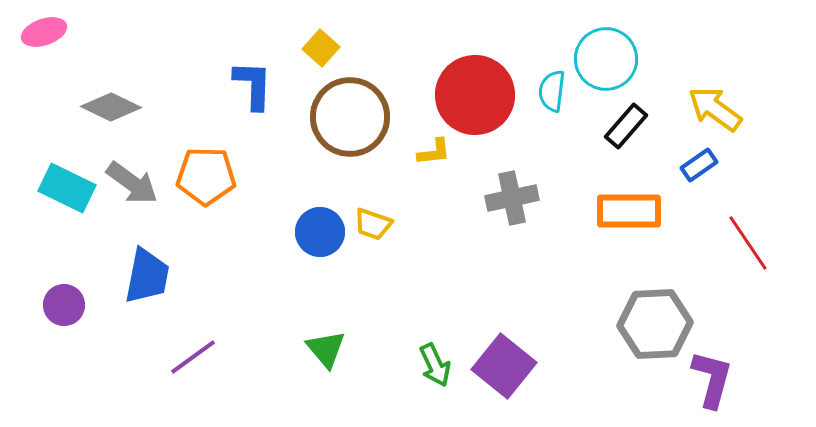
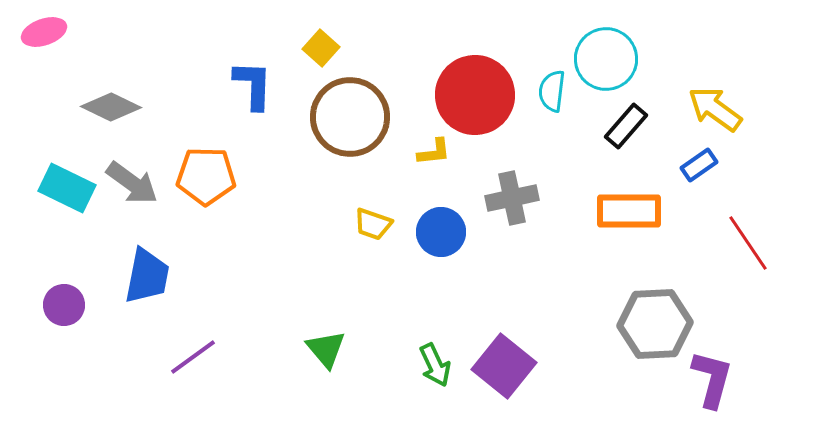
blue circle: moved 121 px right
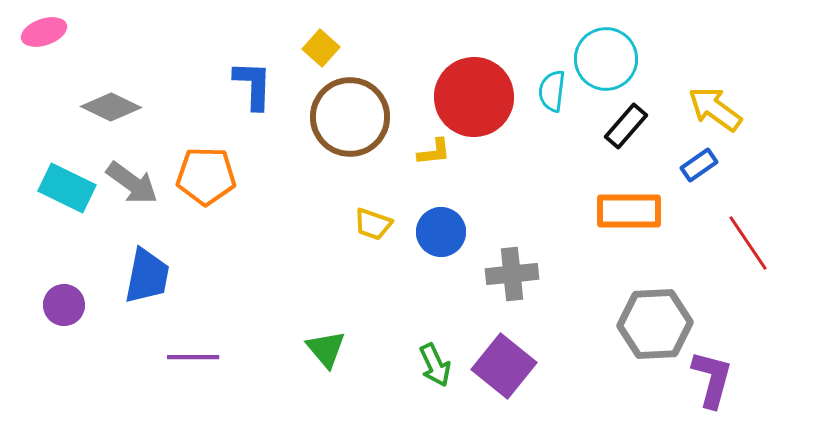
red circle: moved 1 px left, 2 px down
gray cross: moved 76 px down; rotated 6 degrees clockwise
purple line: rotated 36 degrees clockwise
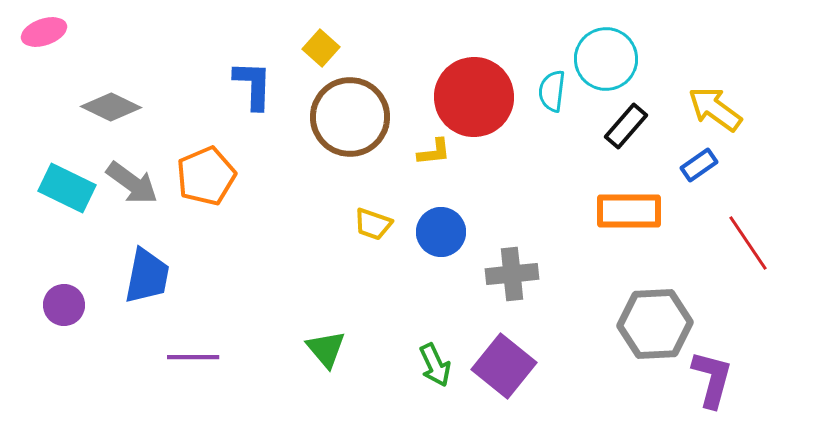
orange pentagon: rotated 24 degrees counterclockwise
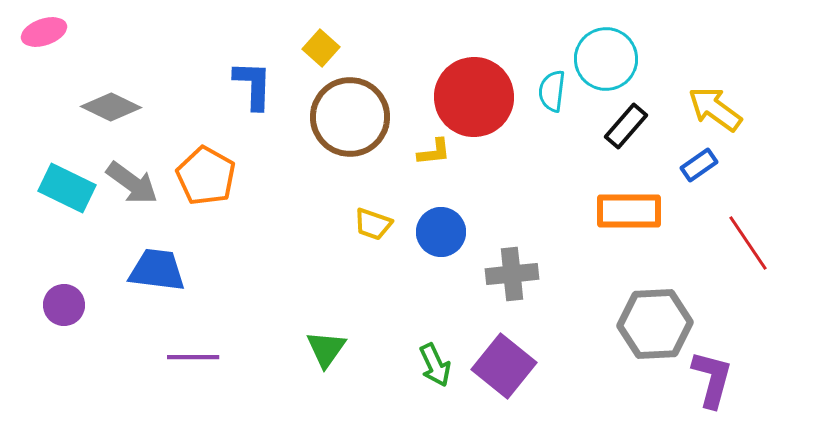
orange pentagon: rotated 20 degrees counterclockwise
blue trapezoid: moved 10 px right, 6 px up; rotated 94 degrees counterclockwise
green triangle: rotated 15 degrees clockwise
